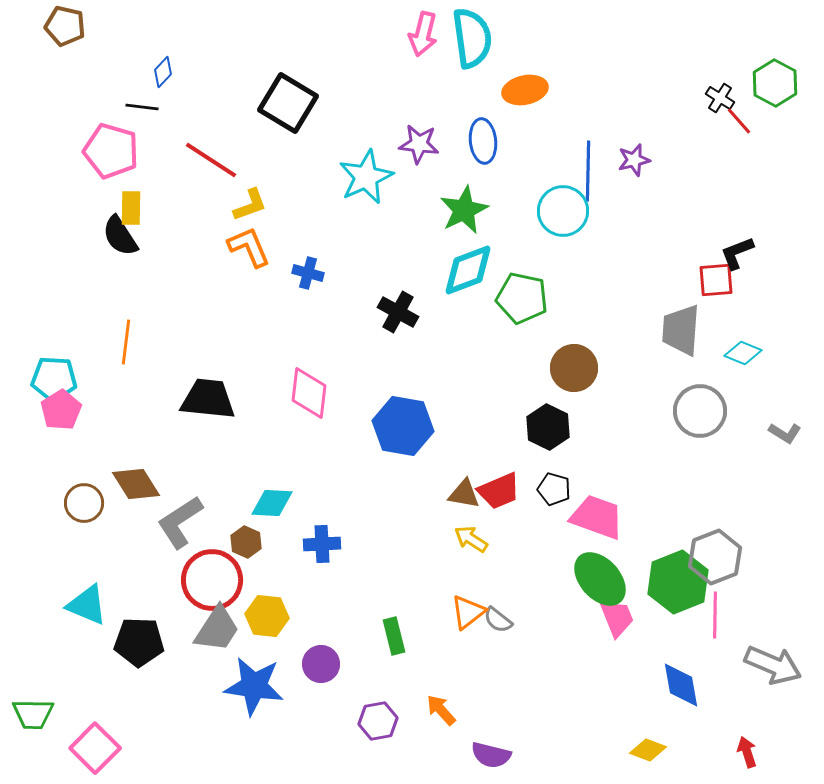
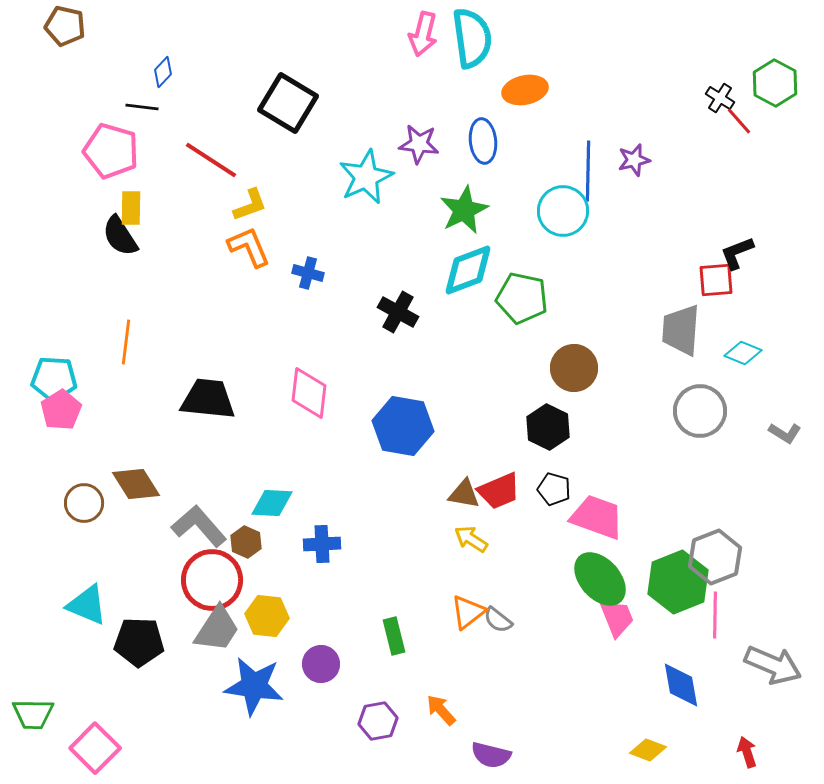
gray L-shape at (180, 522): moved 19 px right, 4 px down; rotated 82 degrees clockwise
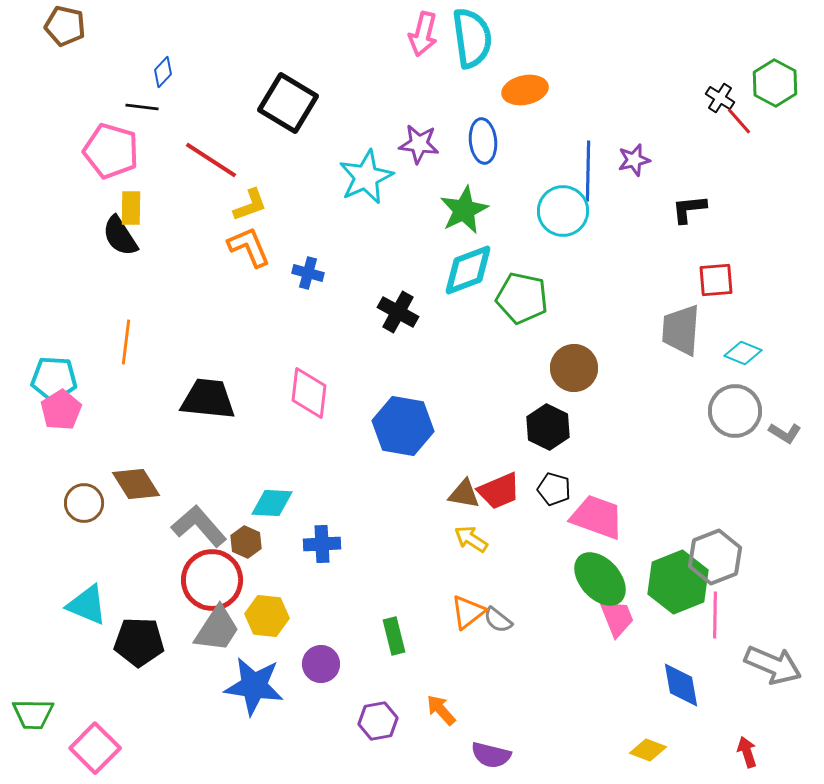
black L-shape at (737, 253): moved 48 px left, 44 px up; rotated 15 degrees clockwise
gray circle at (700, 411): moved 35 px right
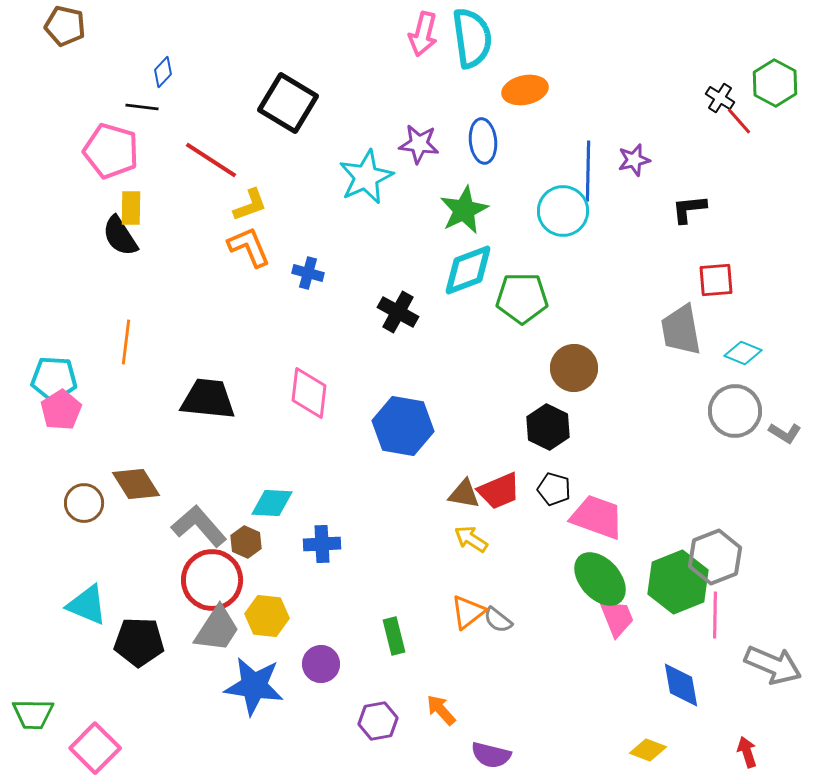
green pentagon at (522, 298): rotated 12 degrees counterclockwise
gray trapezoid at (681, 330): rotated 14 degrees counterclockwise
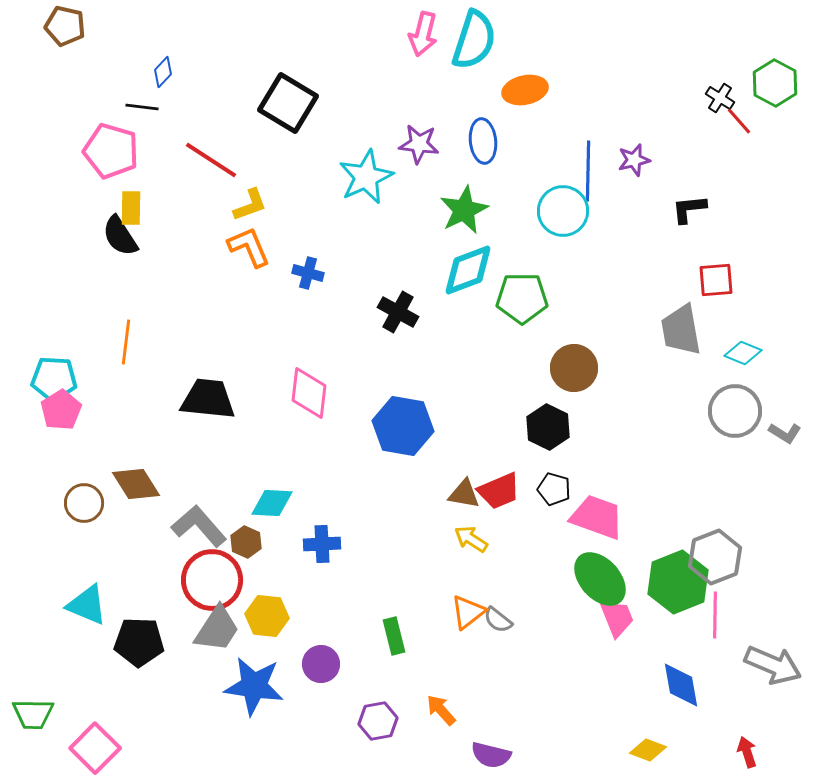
cyan semicircle at (472, 38): moved 2 px right, 2 px down; rotated 26 degrees clockwise
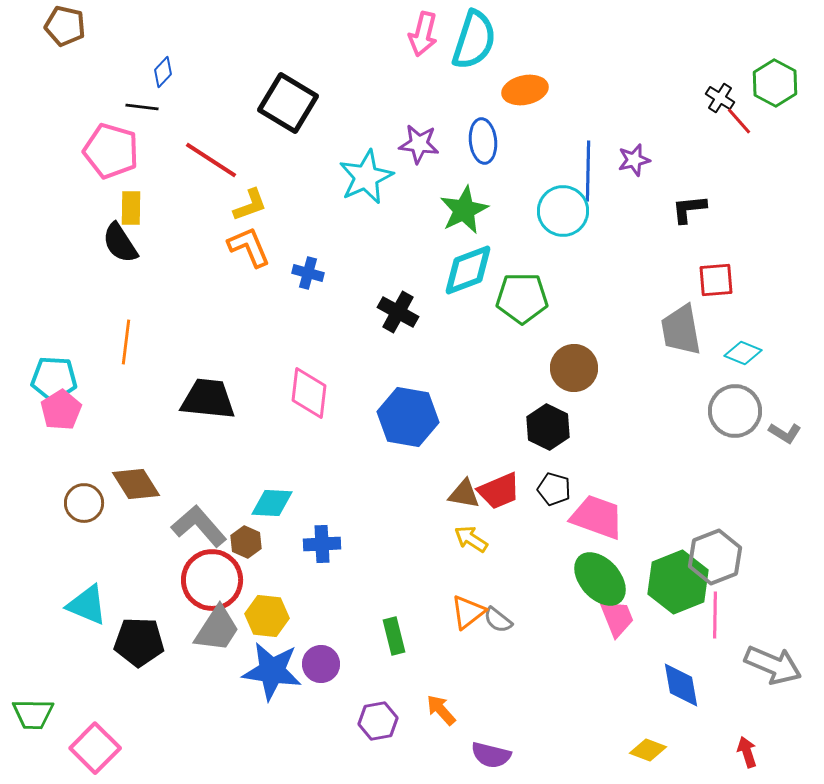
black semicircle at (120, 236): moved 7 px down
blue hexagon at (403, 426): moved 5 px right, 9 px up
blue star at (254, 686): moved 18 px right, 15 px up
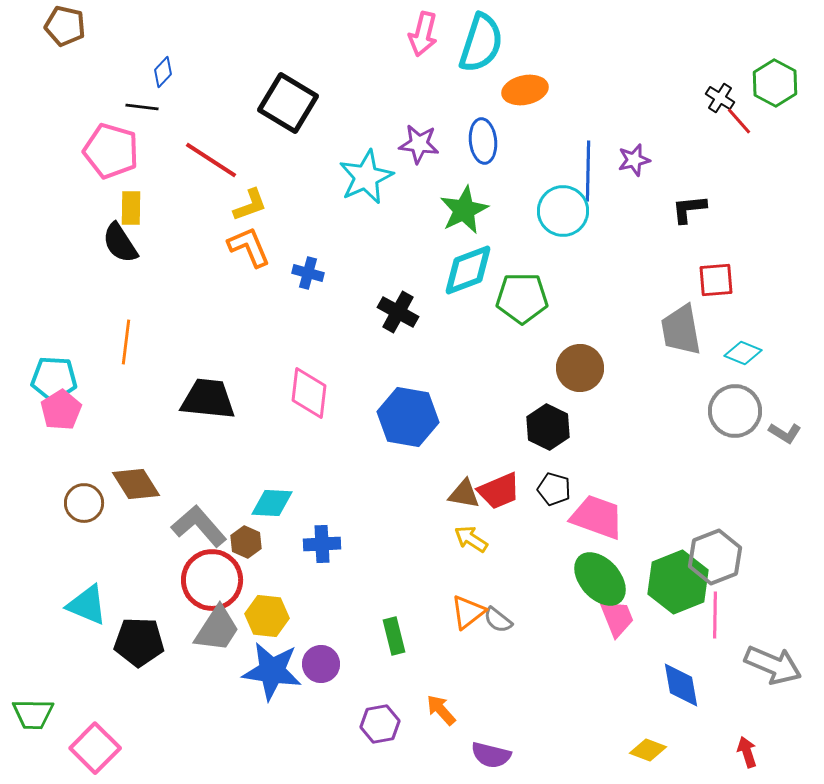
cyan semicircle at (474, 40): moved 7 px right, 3 px down
brown circle at (574, 368): moved 6 px right
purple hexagon at (378, 721): moved 2 px right, 3 px down
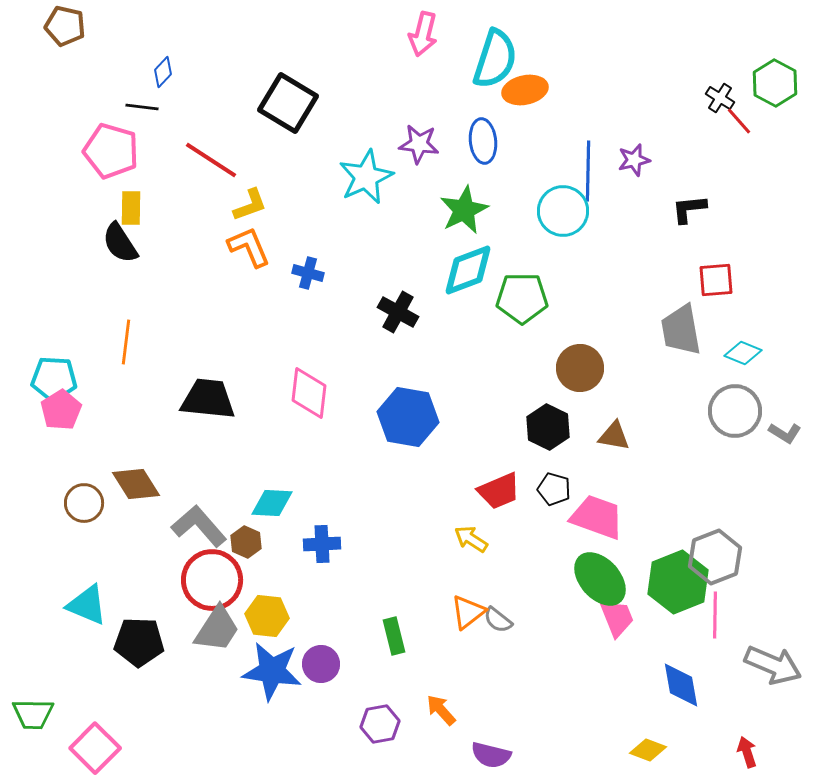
cyan semicircle at (481, 43): moved 14 px right, 16 px down
brown triangle at (464, 494): moved 150 px right, 58 px up
